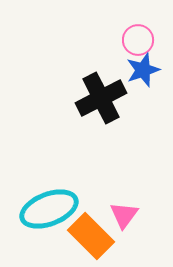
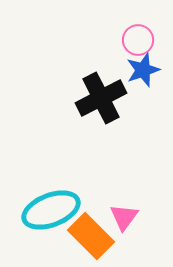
cyan ellipse: moved 2 px right, 1 px down
pink triangle: moved 2 px down
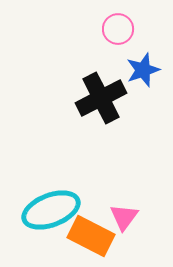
pink circle: moved 20 px left, 11 px up
orange rectangle: rotated 18 degrees counterclockwise
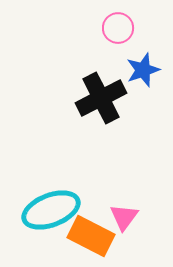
pink circle: moved 1 px up
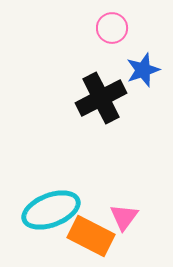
pink circle: moved 6 px left
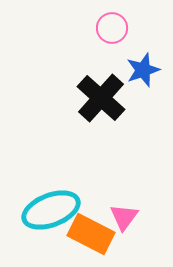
black cross: rotated 21 degrees counterclockwise
orange rectangle: moved 2 px up
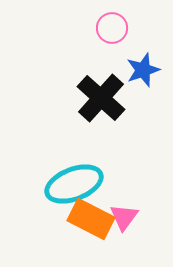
cyan ellipse: moved 23 px right, 26 px up
orange rectangle: moved 15 px up
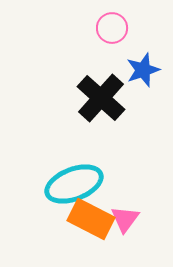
pink triangle: moved 1 px right, 2 px down
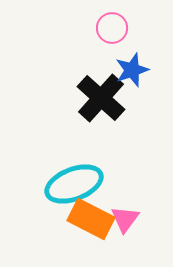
blue star: moved 11 px left
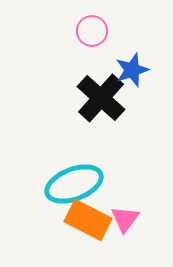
pink circle: moved 20 px left, 3 px down
orange rectangle: moved 3 px left, 1 px down
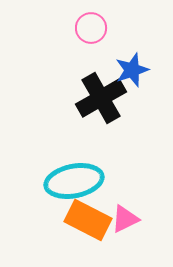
pink circle: moved 1 px left, 3 px up
black cross: rotated 18 degrees clockwise
cyan ellipse: moved 3 px up; rotated 10 degrees clockwise
pink triangle: rotated 28 degrees clockwise
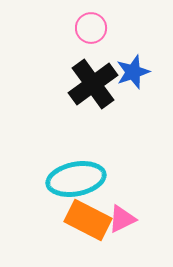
blue star: moved 1 px right, 2 px down
black cross: moved 8 px left, 14 px up; rotated 6 degrees counterclockwise
cyan ellipse: moved 2 px right, 2 px up
pink triangle: moved 3 px left
